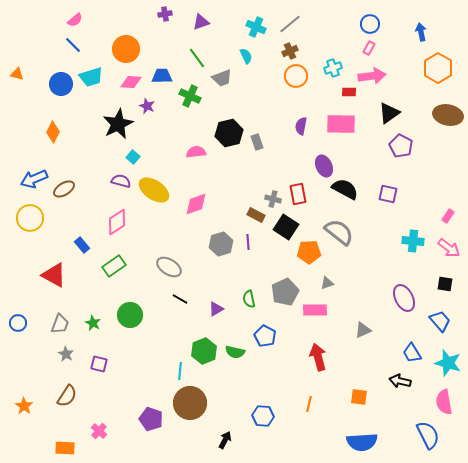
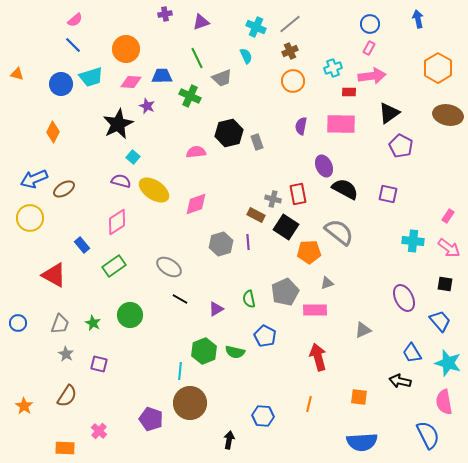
blue arrow at (421, 32): moved 3 px left, 13 px up
green line at (197, 58): rotated 10 degrees clockwise
orange circle at (296, 76): moved 3 px left, 5 px down
black arrow at (225, 440): moved 4 px right; rotated 18 degrees counterclockwise
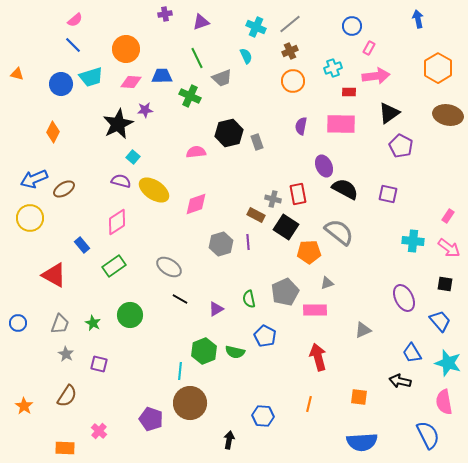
blue circle at (370, 24): moved 18 px left, 2 px down
pink arrow at (372, 76): moved 4 px right
purple star at (147, 106): moved 2 px left, 4 px down; rotated 28 degrees counterclockwise
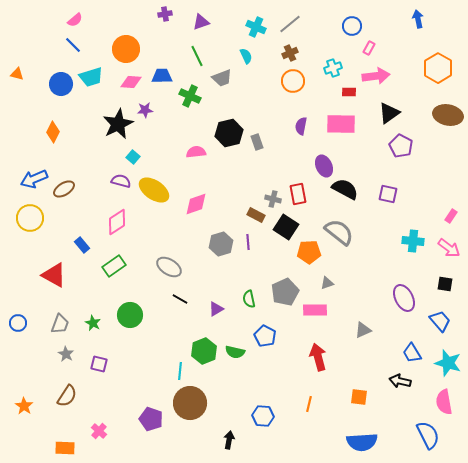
brown cross at (290, 51): moved 2 px down
green line at (197, 58): moved 2 px up
pink rectangle at (448, 216): moved 3 px right
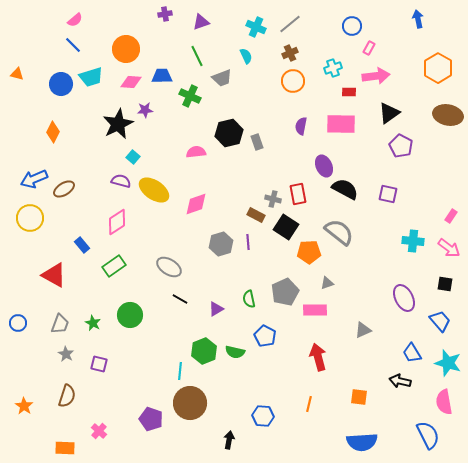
brown semicircle at (67, 396): rotated 15 degrees counterclockwise
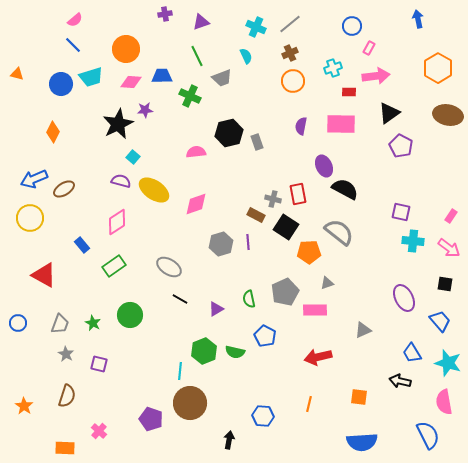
purple square at (388, 194): moved 13 px right, 18 px down
red triangle at (54, 275): moved 10 px left
red arrow at (318, 357): rotated 88 degrees counterclockwise
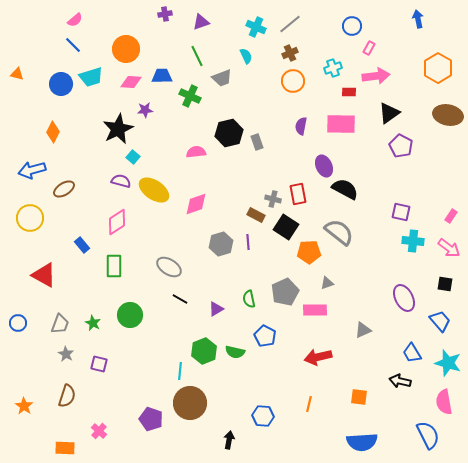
black star at (118, 124): moved 5 px down
blue arrow at (34, 179): moved 2 px left, 9 px up; rotated 8 degrees clockwise
green rectangle at (114, 266): rotated 55 degrees counterclockwise
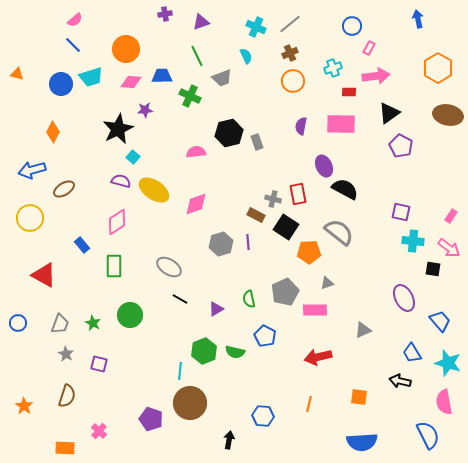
black square at (445, 284): moved 12 px left, 15 px up
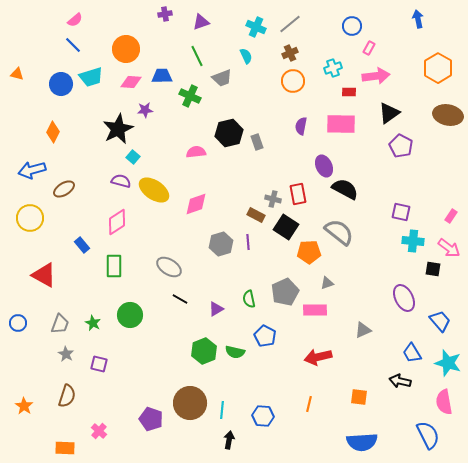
cyan line at (180, 371): moved 42 px right, 39 px down
